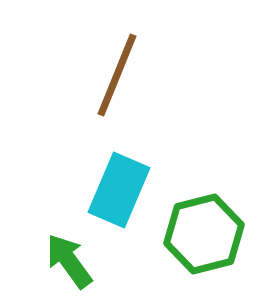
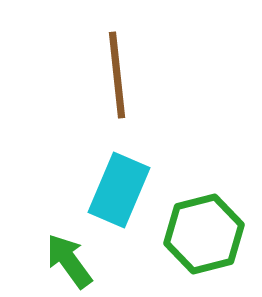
brown line: rotated 28 degrees counterclockwise
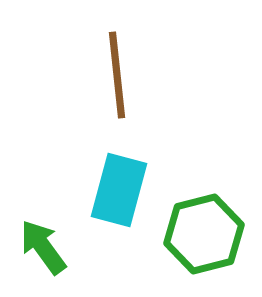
cyan rectangle: rotated 8 degrees counterclockwise
green arrow: moved 26 px left, 14 px up
